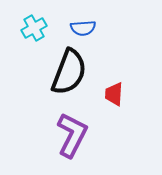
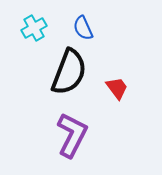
blue semicircle: rotated 70 degrees clockwise
red trapezoid: moved 3 px right, 6 px up; rotated 140 degrees clockwise
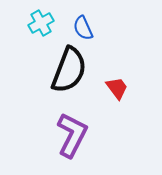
cyan cross: moved 7 px right, 5 px up
black semicircle: moved 2 px up
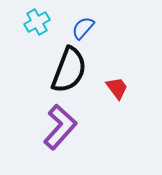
cyan cross: moved 4 px left, 1 px up
blue semicircle: rotated 65 degrees clockwise
purple L-shape: moved 12 px left, 8 px up; rotated 15 degrees clockwise
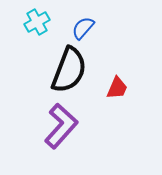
red trapezoid: rotated 60 degrees clockwise
purple L-shape: moved 1 px right, 1 px up
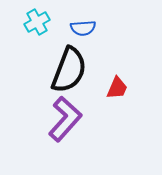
blue semicircle: rotated 135 degrees counterclockwise
purple L-shape: moved 4 px right, 7 px up
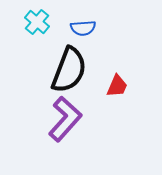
cyan cross: rotated 20 degrees counterclockwise
red trapezoid: moved 2 px up
